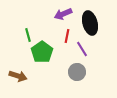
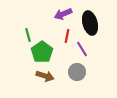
brown arrow: moved 27 px right
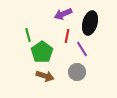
black ellipse: rotated 30 degrees clockwise
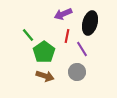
green line: rotated 24 degrees counterclockwise
green pentagon: moved 2 px right
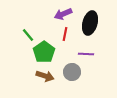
red line: moved 2 px left, 2 px up
purple line: moved 4 px right, 5 px down; rotated 56 degrees counterclockwise
gray circle: moved 5 px left
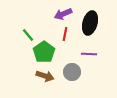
purple line: moved 3 px right
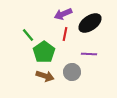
black ellipse: rotated 40 degrees clockwise
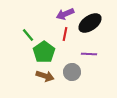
purple arrow: moved 2 px right
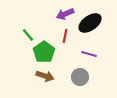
red line: moved 2 px down
purple line: rotated 14 degrees clockwise
gray circle: moved 8 px right, 5 px down
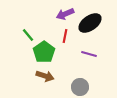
gray circle: moved 10 px down
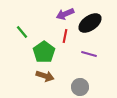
green line: moved 6 px left, 3 px up
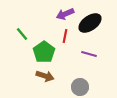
green line: moved 2 px down
